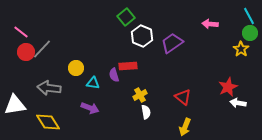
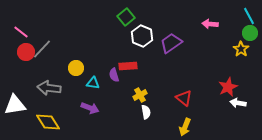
purple trapezoid: moved 1 px left
red triangle: moved 1 px right, 1 px down
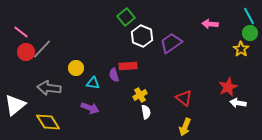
white triangle: rotated 30 degrees counterclockwise
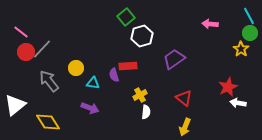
white hexagon: rotated 20 degrees clockwise
purple trapezoid: moved 3 px right, 16 px down
gray arrow: moved 7 px up; rotated 45 degrees clockwise
white semicircle: rotated 16 degrees clockwise
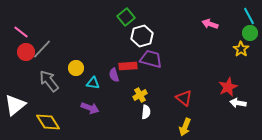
pink arrow: rotated 14 degrees clockwise
purple trapezoid: moved 23 px left; rotated 50 degrees clockwise
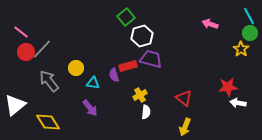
red rectangle: rotated 12 degrees counterclockwise
red star: rotated 18 degrees clockwise
purple arrow: rotated 30 degrees clockwise
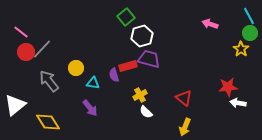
purple trapezoid: moved 2 px left
white semicircle: rotated 128 degrees clockwise
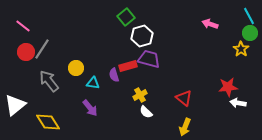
pink line: moved 2 px right, 6 px up
gray line: rotated 10 degrees counterclockwise
